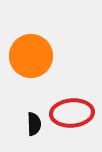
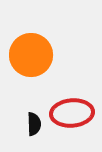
orange circle: moved 1 px up
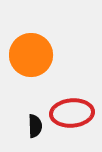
black semicircle: moved 1 px right, 2 px down
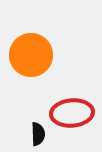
black semicircle: moved 3 px right, 8 px down
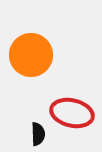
red ellipse: rotated 18 degrees clockwise
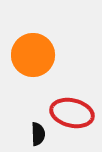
orange circle: moved 2 px right
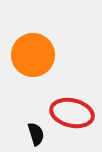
black semicircle: moved 2 px left; rotated 15 degrees counterclockwise
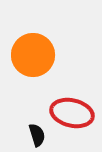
black semicircle: moved 1 px right, 1 px down
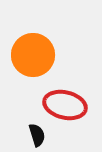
red ellipse: moved 7 px left, 8 px up
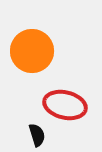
orange circle: moved 1 px left, 4 px up
